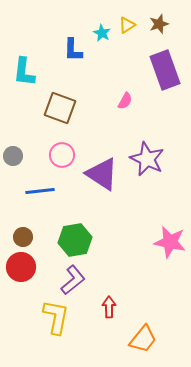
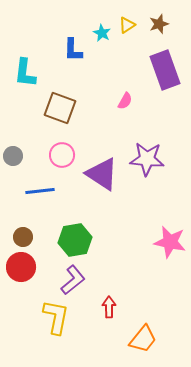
cyan L-shape: moved 1 px right, 1 px down
purple star: rotated 20 degrees counterclockwise
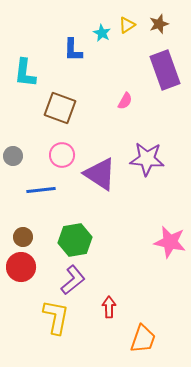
purple triangle: moved 2 px left
blue line: moved 1 px right, 1 px up
orange trapezoid: rotated 20 degrees counterclockwise
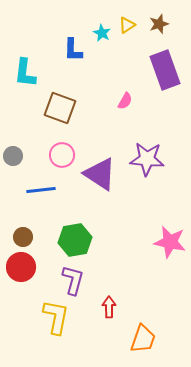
purple L-shape: rotated 36 degrees counterclockwise
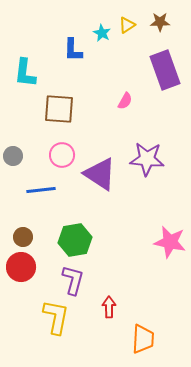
brown star: moved 1 px right, 2 px up; rotated 18 degrees clockwise
brown square: moved 1 px left, 1 px down; rotated 16 degrees counterclockwise
orange trapezoid: rotated 16 degrees counterclockwise
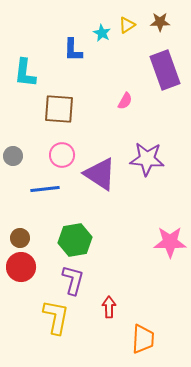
blue line: moved 4 px right, 1 px up
brown circle: moved 3 px left, 1 px down
pink star: rotated 12 degrees counterclockwise
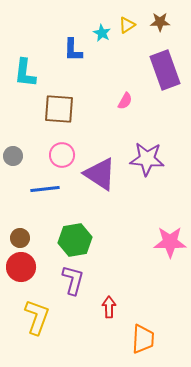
yellow L-shape: moved 19 px left; rotated 9 degrees clockwise
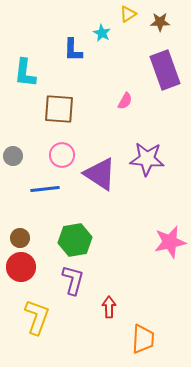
yellow triangle: moved 1 px right, 11 px up
pink star: rotated 12 degrees counterclockwise
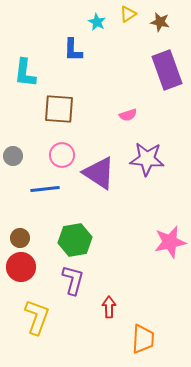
brown star: rotated 12 degrees clockwise
cyan star: moved 5 px left, 11 px up
purple rectangle: moved 2 px right
pink semicircle: moved 3 px right, 14 px down; rotated 42 degrees clockwise
purple triangle: moved 1 px left, 1 px up
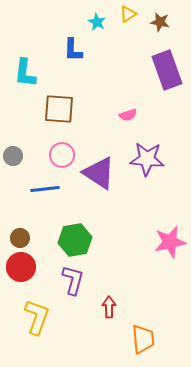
orange trapezoid: rotated 8 degrees counterclockwise
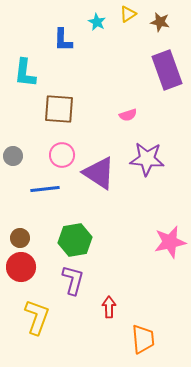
blue L-shape: moved 10 px left, 10 px up
